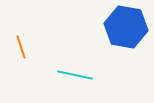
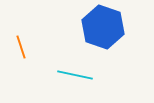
blue hexagon: moved 23 px left; rotated 9 degrees clockwise
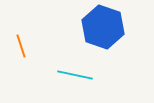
orange line: moved 1 px up
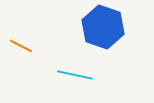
orange line: rotated 45 degrees counterclockwise
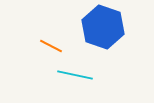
orange line: moved 30 px right
